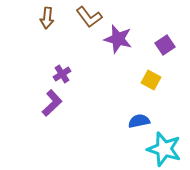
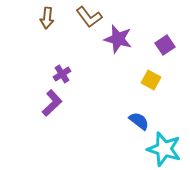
blue semicircle: rotated 50 degrees clockwise
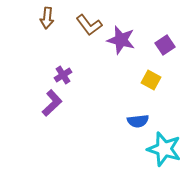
brown L-shape: moved 8 px down
purple star: moved 3 px right, 1 px down
purple cross: moved 1 px right, 1 px down
blue semicircle: moved 1 px left; rotated 135 degrees clockwise
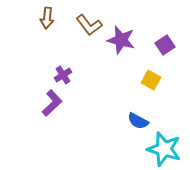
blue semicircle: rotated 35 degrees clockwise
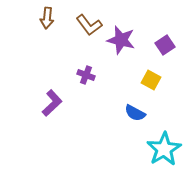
purple cross: moved 23 px right; rotated 36 degrees counterclockwise
blue semicircle: moved 3 px left, 8 px up
cyan star: rotated 24 degrees clockwise
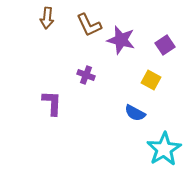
brown L-shape: rotated 12 degrees clockwise
purple L-shape: rotated 44 degrees counterclockwise
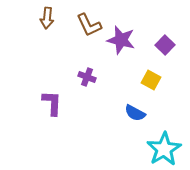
purple square: rotated 12 degrees counterclockwise
purple cross: moved 1 px right, 2 px down
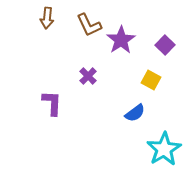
purple star: rotated 24 degrees clockwise
purple cross: moved 1 px right, 1 px up; rotated 24 degrees clockwise
blue semicircle: rotated 65 degrees counterclockwise
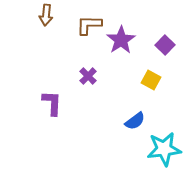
brown arrow: moved 1 px left, 3 px up
brown L-shape: rotated 116 degrees clockwise
blue semicircle: moved 8 px down
cyan star: rotated 24 degrees clockwise
